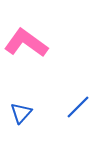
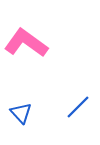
blue triangle: rotated 25 degrees counterclockwise
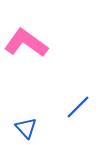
blue triangle: moved 5 px right, 15 px down
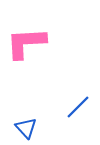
pink L-shape: rotated 39 degrees counterclockwise
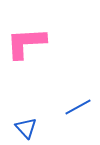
blue line: rotated 16 degrees clockwise
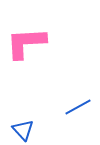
blue triangle: moved 3 px left, 2 px down
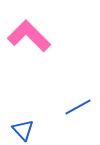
pink L-shape: moved 3 px right, 7 px up; rotated 48 degrees clockwise
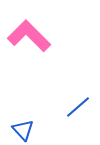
blue line: rotated 12 degrees counterclockwise
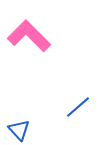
blue triangle: moved 4 px left
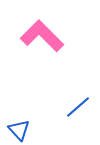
pink L-shape: moved 13 px right
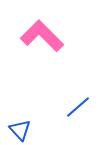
blue triangle: moved 1 px right
